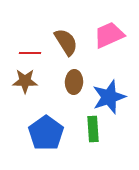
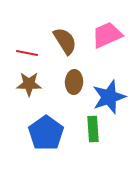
pink trapezoid: moved 2 px left
brown semicircle: moved 1 px left, 1 px up
red line: moved 3 px left; rotated 10 degrees clockwise
brown star: moved 4 px right, 3 px down
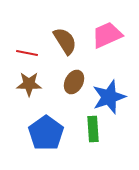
brown ellipse: rotated 25 degrees clockwise
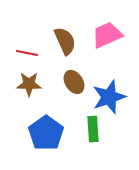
brown semicircle: rotated 8 degrees clockwise
brown ellipse: rotated 60 degrees counterclockwise
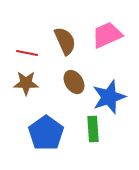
brown star: moved 3 px left, 1 px up
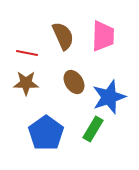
pink trapezoid: moved 4 px left, 1 px down; rotated 116 degrees clockwise
brown semicircle: moved 2 px left, 5 px up
green rectangle: rotated 35 degrees clockwise
